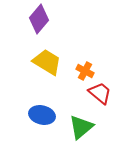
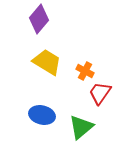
red trapezoid: rotated 95 degrees counterclockwise
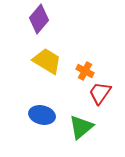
yellow trapezoid: moved 1 px up
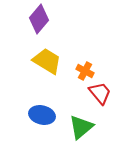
red trapezoid: rotated 105 degrees clockwise
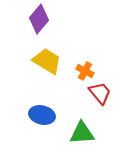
green triangle: moved 1 px right, 6 px down; rotated 36 degrees clockwise
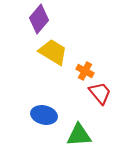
yellow trapezoid: moved 6 px right, 9 px up
blue ellipse: moved 2 px right
green triangle: moved 3 px left, 2 px down
